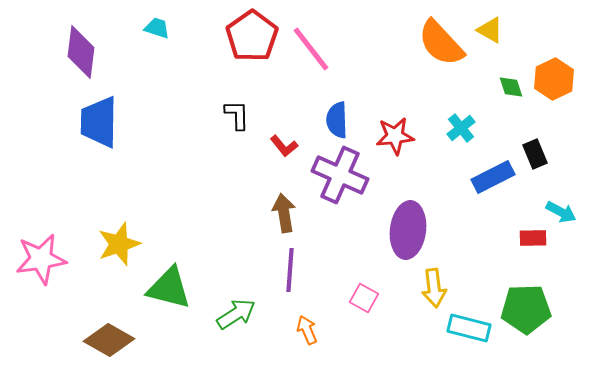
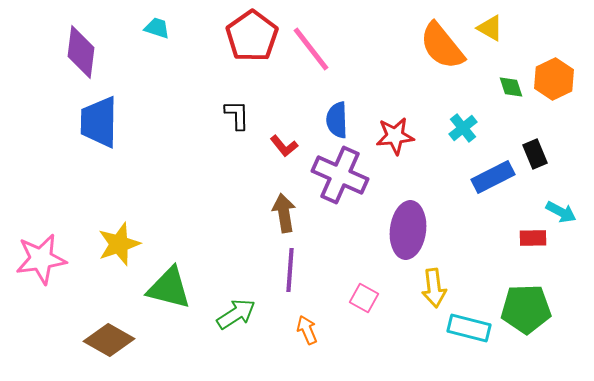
yellow triangle: moved 2 px up
orange semicircle: moved 1 px right, 3 px down; rotated 4 degrees clockwise
cyan cross: moved 2 px right
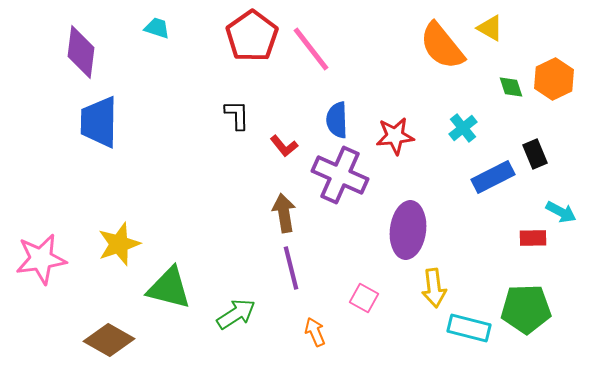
purple line: moved 1 px right, 2 px up; rotated 18 degrees counterclockwise
orange arrow: moved 8 px right, 2 px down
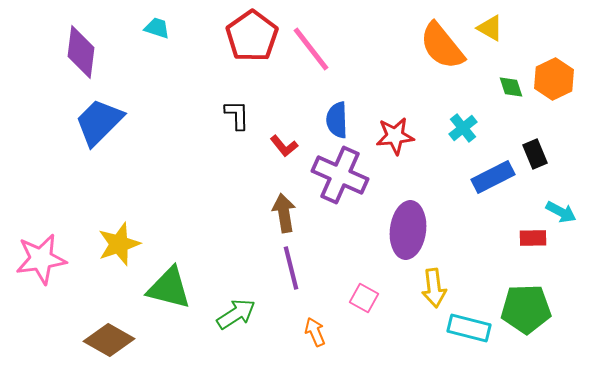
blue trapezoid: rotated 44 degrees clockwise
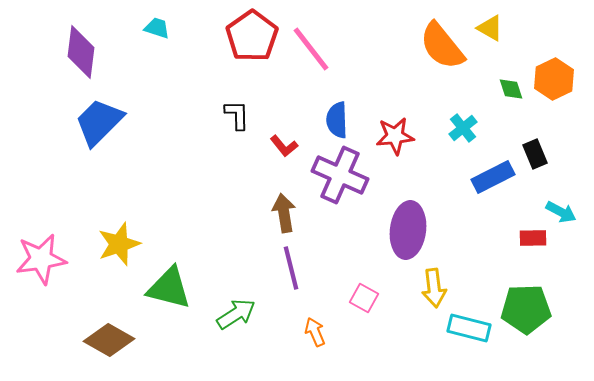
green diamond: moved 2 px down
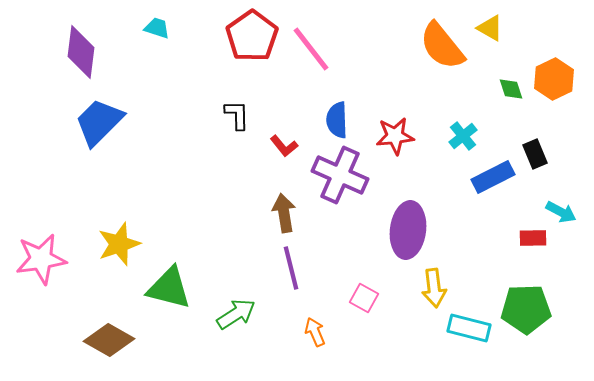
cyan cross: moved 8 px down
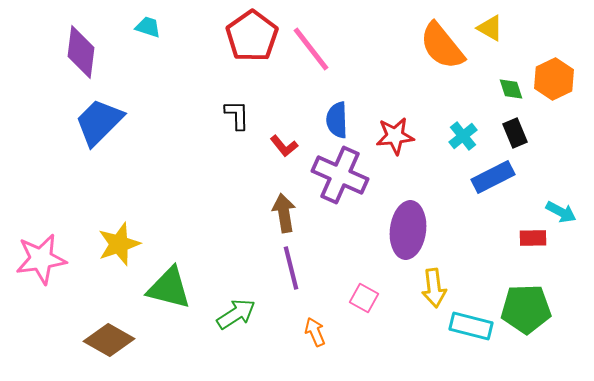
cyan trapezoid: moved 9 px left, 1 px up
black rectangle: moved 20 px left, 21 px up
cyan rectangle: moved 2 px right, 2 px up
